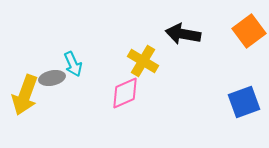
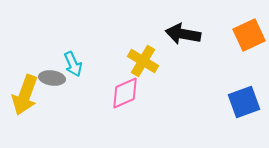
orange square: moved 4 px down; rotated 12 degrees clockwise
gray ellipse: rotated 20 degrees clockwise
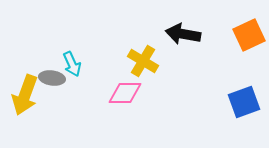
cyan arrow: moved 1 px left
pink diamond: rotated 24 degrees clockwise
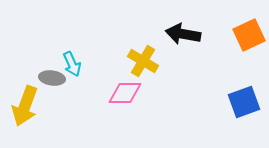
yellow arrow: moved 11 px down
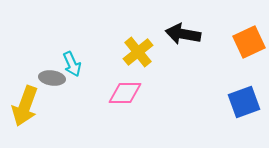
orange square: moved 7 px down
yellow cross: moved 5 px left, 9 px up; rotated 20 degrees clockwise
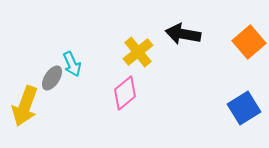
orange square: rotated 16 degrees counterclockwise
gray ellipse: rotated 65 degrees counterclockwise
pink diamond: rotated 40 degrees counterclockwise
blue square: moved 6 px down; rotated 12 degrees counterclockwise
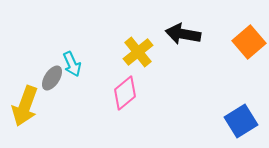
blue square: moved 3 px left, 13 px down
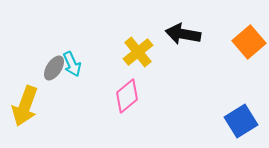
gray ellipse: moved 2 px right, 10 px up
pink diamond: moved 2 px right, 3 px down
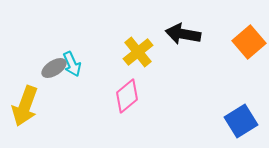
gray ellipse: rotated 25 degrees clockwise
